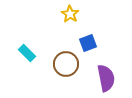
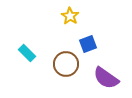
yellow star: moved 2 px down
blue square: moved 1 px down
purple semicircle: rotated 136 degrees clockwise
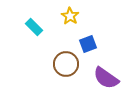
cyan rectangle: moved 7 px right, 26 px up
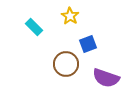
purple semicircle: rotated 16 degrees counterclockwise
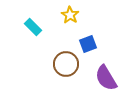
yellow star: moved 1 px up
cyan rectangle: moved 1 px left
purple semicircle: rotated 40 degrees clockwise
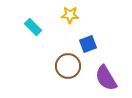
yellow star: rotated 30 degrees counterclockwise
brown circle: moved 2 px right, 2 px down
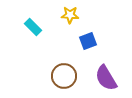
blue square: moved 3 px up
brown circle: moved 4 px left, 10 px down
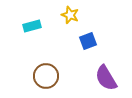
yellow star: rotated 18 degrees clockwise
cyan rectangle: moved 1 px left, 1 px up; rotated 60 degrees counterclockwise
brown circle: moved 18 px left
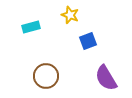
cyan rectangle: moved 1 px left, 1 px down
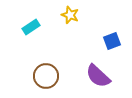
cyan rectangle: rotated 18 degrees counterclockwise
blue square: moved 24 px right
purple semicircle: moved 8 px left, 2 px up; rotated 16 degrees counterclockwise
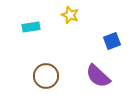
cyan rectangle: rotated 24 degrees clockwise
